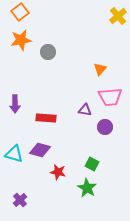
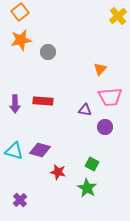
red rectangle: moved 3 px left, 17 px up
cyan triangle: moved 3 px up
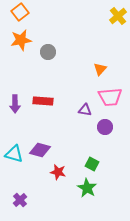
cyan triangle: moved 3 px down
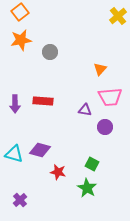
gray circle: moved 2 px right
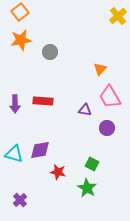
pink trapezoid: rotated 65 degrees clockwise
purple circle: moved 2 px right, 1 px down
purple diamond: rotated 25 degrees counterclockwise
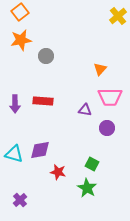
gray circle: moved 4 px left, 4 px down
pink trapezoid: rotated 60 degrees counterclockwise
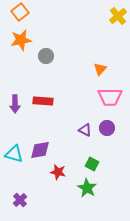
purple triangle: moved 20 px down; rotated 16 degrees clockwise
